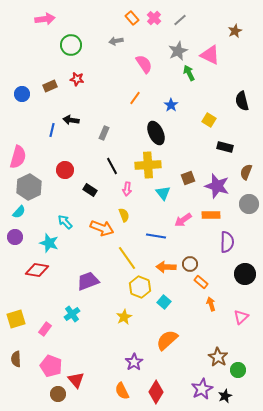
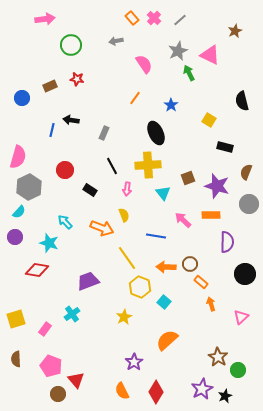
blue circle at (22, 94): moved 4 px down
pink arrow at (183, 220): rotated 78 degrees clockwise
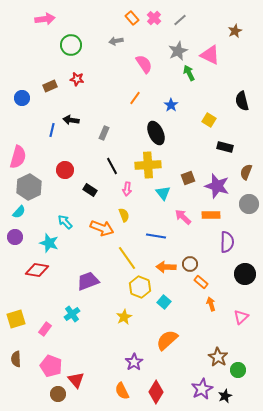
pink arrow at (183, 220): moved 3 px up
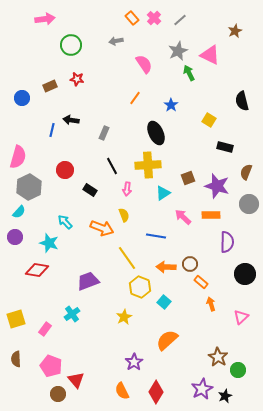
cyan triangle at (163, 193): rotated 35 degrees clockwise
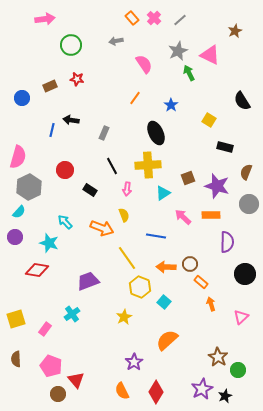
black semicircle at (242, 101): rotated 18 degrees counterclockwise
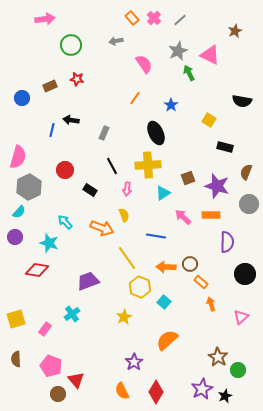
black semicircle at (242, 101): rotated 48 degrees counterclockwise
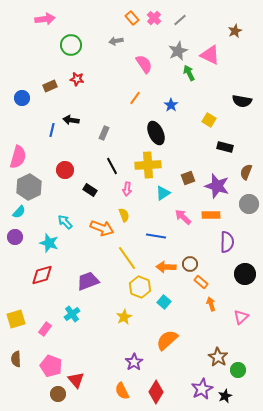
red diamond at (37, 270): moved 5 px right, 5 px down; rotated 25 degrees counterclockwise
